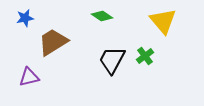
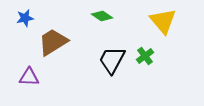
purple triangle: rotated 15 degrees clockwise
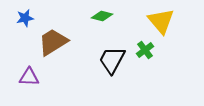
green diamond: rotated 20 degrees counterclockwise
yellow triangle: moved 2 px left
green cross: moved 6 px up
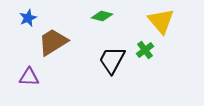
blue star: moved 3 px right; rotated 12 degrees counterclockwise
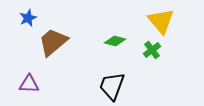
green diamond: moved 13 px right, 25 px down
brown trapezoid: rotated 8 degrees counterclockwise
green cross: moved 7 px right
black trapezoid: moved 26 px down; rotated 8 degrees counterclockwise
purple triangle: moved 7 px down
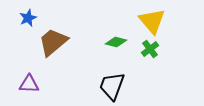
yellow triangle: moved 9 px left
green diamond: moved 1 px right, 1 px down
green cross: moved 2 px left, 1 px up
